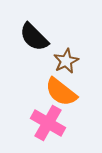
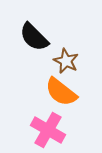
brown star: rotated 20 degrees counterclockwise
pink cross: moved 7 px down
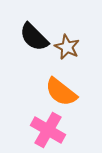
brown star: moved 1 px right, 14 px up
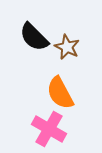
orange semicircle: moved 1 px left, 1 px down; rotated 24 degrees clockwise
pink cross: moved 1 px right, 1 px up
